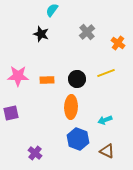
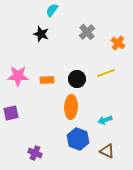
purple cross: rotated 16 degrees counterclockwise
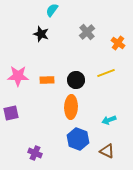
black circle: moved 1 px left, 1 px down
cyan arrow: moved 4 px right
